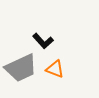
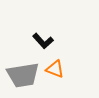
gray trapezoid: moved 2 px right, 7 px down; rotated 16 degrees clockwise
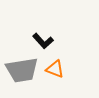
gray trapezoid: moved 1 px left, 5 px up
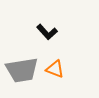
black L-shape: moved 4 px right, 9 px up
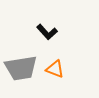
gray trapezoid: moved 1 px left, 2 px up
